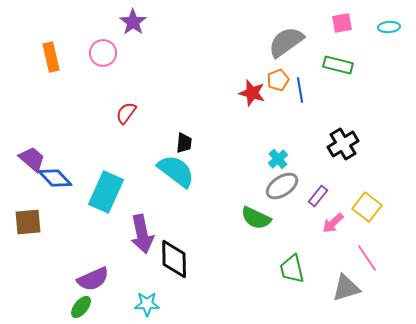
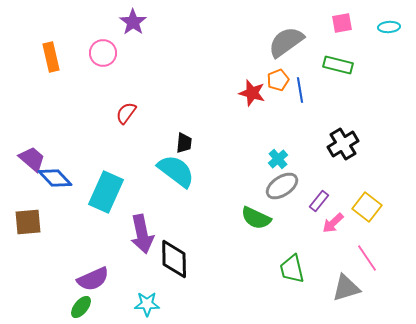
purple rectangle: moved 1 px right, 5 px down
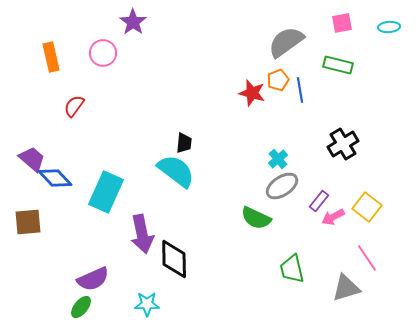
red semicircle: moved 52 px left, 7 px up
pink arrow: moved 6 px up; rotated 15 degrees clockwise
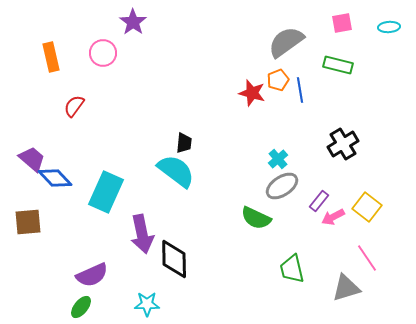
purple semicircle: moved 1 px left, 4 px up
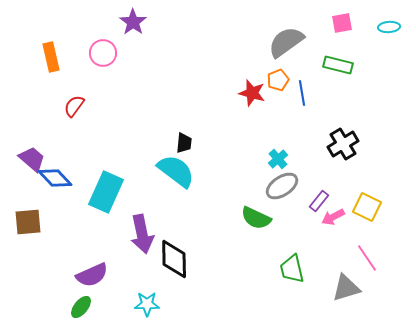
blue line: moved 2 px right, 3 px down
yellow square: rotated 12 degrees counterclockwise
